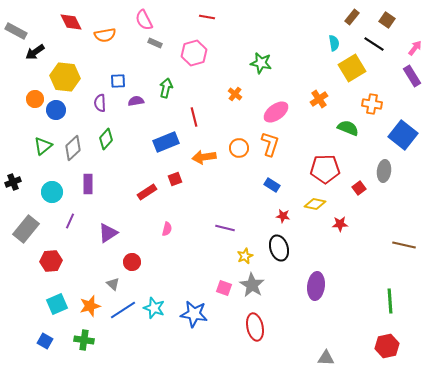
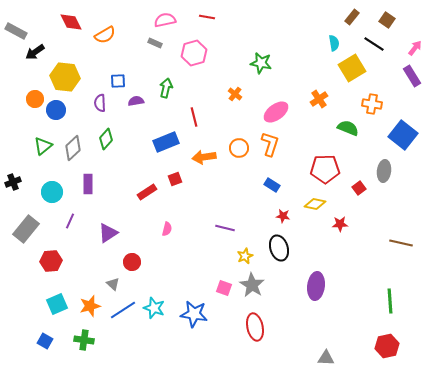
pink semicircle at (144, 20): moved 21 px right; rotated 105 degrees clockwise
orange semicircle at (105, 35): rotated 20 degrees counterclockwise
brown line at (404, 245): moved 3 px left, 2 px up
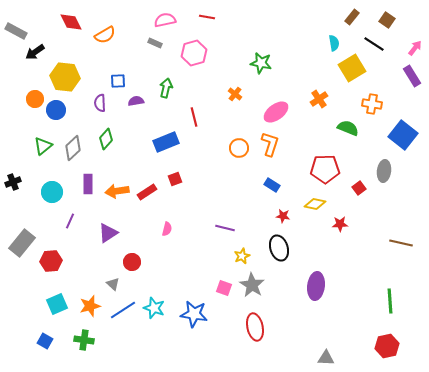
orange arrow at (204, 157): moved 87 px left, 34 px down
gray rectangle at (26, 229): moved 4 px left, 14 px down
yellow star at (245, 256): moved 3 px left
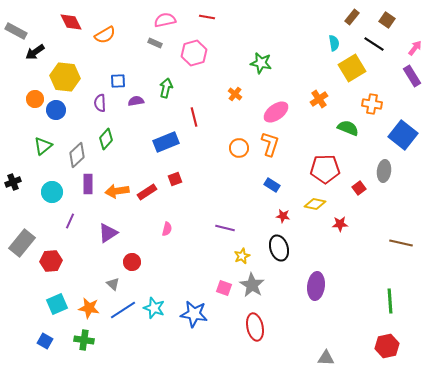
gray diamond at (73, 148): moved 4 px right, 7 px down
orange star at (90, 306): moved 1 px left, 2 px down; rotated 25 degrees clockwise
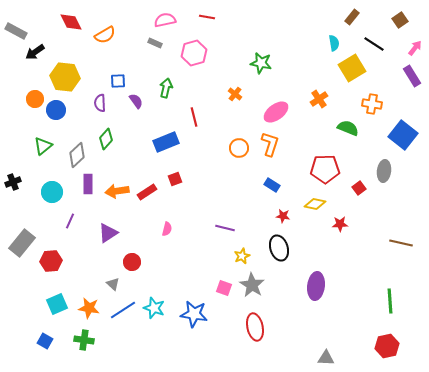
brown square at (387, 20): moved 13 px right; rotated 21 degrees clockwise
purple semicircle at (136, 101): rotated 63 degrees clockwise
